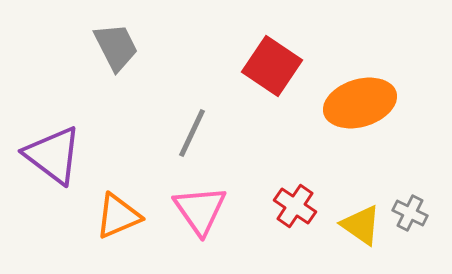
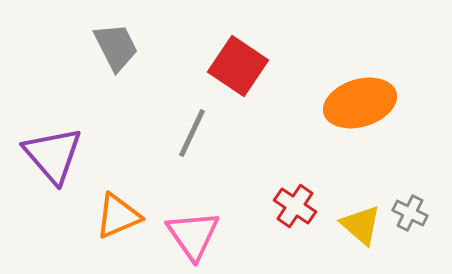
red square: moved 34 px left
purple triangle: rotated 12 degrees clockwise
pink triangle: moved 7 px left, 25 px down
yellow triangle: rotated 6 degrees clockwise
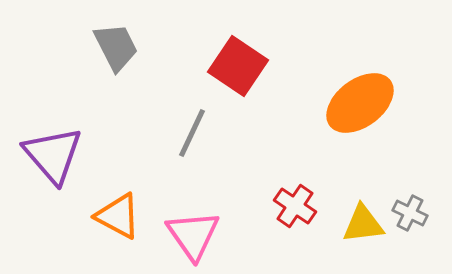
orange ellipse: rotated 20 degrees counterclockwise
orange triangle: rotated 51 degrees clockwise
yellow triangle: moved 2 px right, 1 px up; rotated 48 degrees counterclockwise
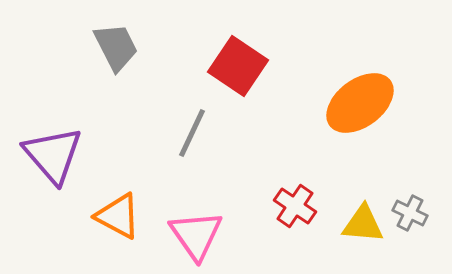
yellow triangle: rotated 12 degrees clockwise
pink triangle: moved 3 px right
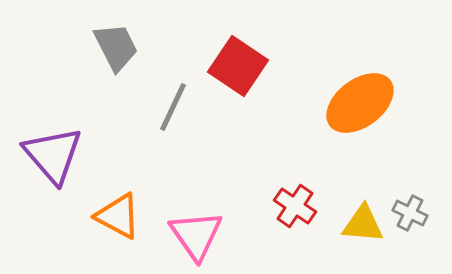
gray line: moved 19 px left, 26 px up
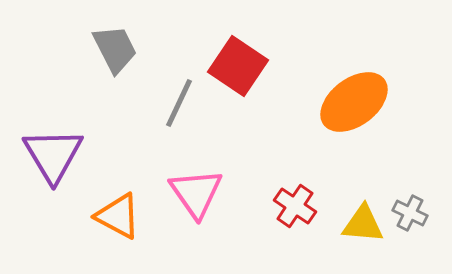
gray trapezoid: moved 1 px left, 2 px down
orange ellipse: moved 6 px left, 1 px up
gray line: moved 6 px right, 4 px up
purple triangle: rotated 10 degrees clockwise
pink triangle: moved 42 px up
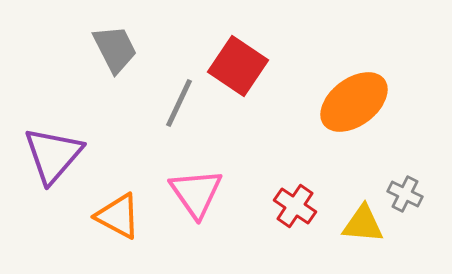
purple triangle: rotated 12 degrees clockwise
gray cross: moved 5 px left, 19 px up
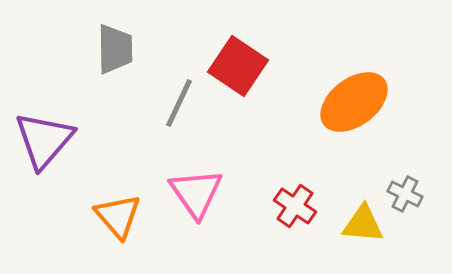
gray trapezoid: rotated 26 degrees clockwise
purple triangle: moved 9 px left, 15 px up
orange triangle: rotated 21 degrees clockwise
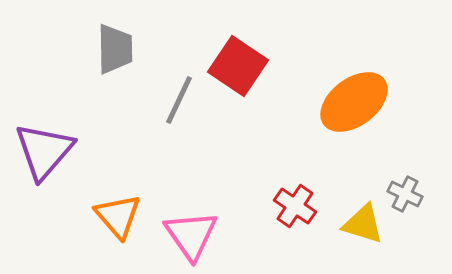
gray line: moved 3 px up
purple triangle: moved 11 px down
pink triangle: moved 5 px left, 42 px down
yellow triangle: rotated 12 degrees clockwise
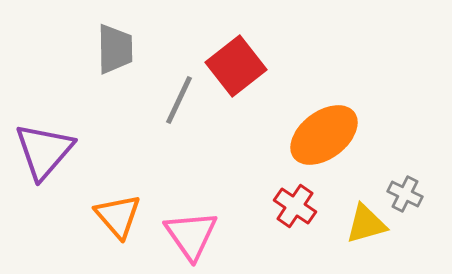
red square: moved 2 px left; rotated 18 degrees clockwise
orange ellipse: moved 30 px left, 33 px down
yellow triangle: moved 3 px right; rotated 33 degrees counterclockwise
